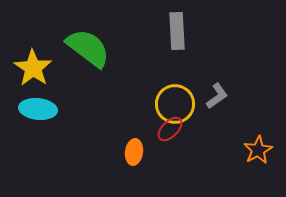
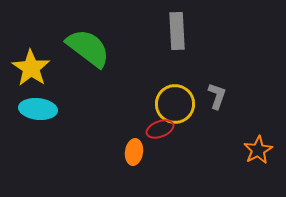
yellow star: moved 2 px left
gray L-shape: rotated 36 degrees counterclockwise
red ellipse: moved 10 px left; rotated 24 degrees clockwise
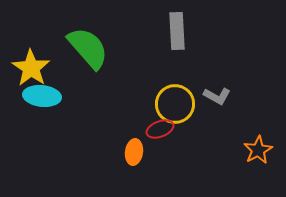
green semicircle: rotated 12 degrees clockwise
gray L-shape: rotated 100 degrees clockwise
cyan ellipse: moved 4 px right, 13 px up
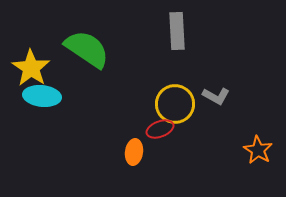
green semicircle: moved 1 px left, 1 px down; rotated 15 degrees counterclockwise
gray L-shape: moved 1 px left
orange star: rotated 12 degrees counterclockwise
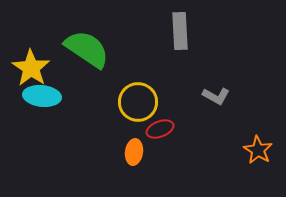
gray rectangle: moved 3 px right
yellow circle: moved 37 px left, 2 px up
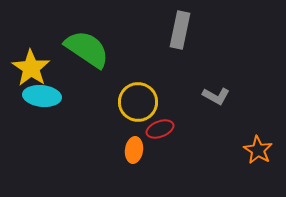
gray rectangle: moved 1 px up; rotated 15 degrees clockwise
orange ellipse: moved 2 px up
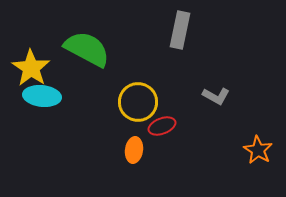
green semicircle: rotated 6 degrees counterclockwise
red ellipse: moved 2 px right, 3 px up
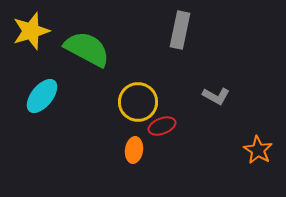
yellow star: moved 37 px up; rotated 21 degrees clockwise
cyan ellipse: rotated 57 degrees counterclockwise
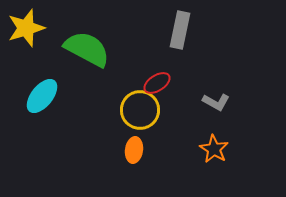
yellow star: moved 5 px left, 3 px up
gray L-shape: moved 6 px down
yellow circle: moved 2 px right, 8 px down
red ellipse: moved 5 px left, 43 px up; rotated 12 degrees counterclockwise
orange star: moved 44 px left, 1 px up
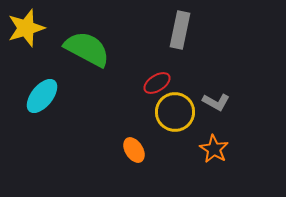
yellow circle: moved 35 px right, 2 px down
orange ellipse: rotated 40 degrees counterclockwise
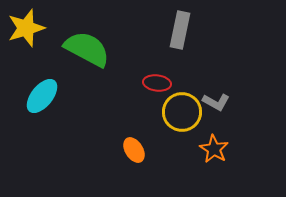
red ellipse: rotated 40 degrees clockwise
yellow circle: moved 7 px right
